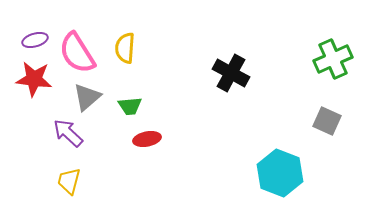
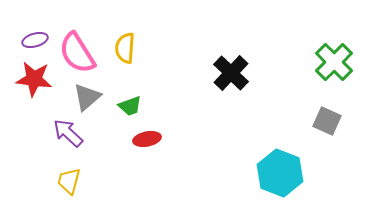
green cross: moved 1 px right, 3 px down; rotated 21 degrees counterclockwise
black cross: rotated 15 degrees clockwise
green trapezoid: rotated 15 degrees counterclockwise
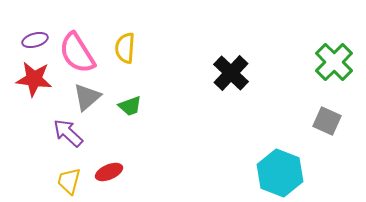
red ellipse: moved 38 px left, 33 px down; rotated 12 degrees counterclockwise
